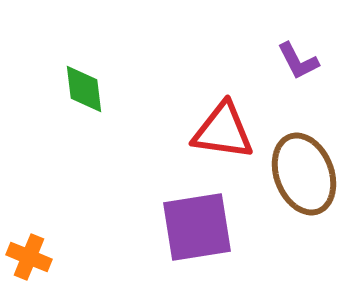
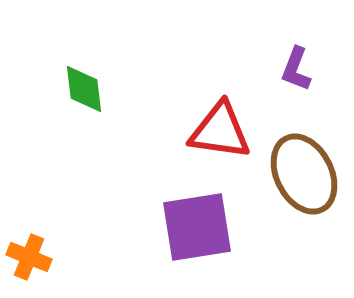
purple L-shape: moved 2 px left, 8 px down; rotated 48 degrees clockwise
red triangle: moved 3 px left
brown ellipse: rotated 6 degrees counterclockwise
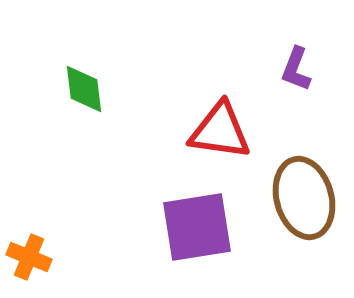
brown ellipse: moved 24 px down; rotated 12 degrees clockwise
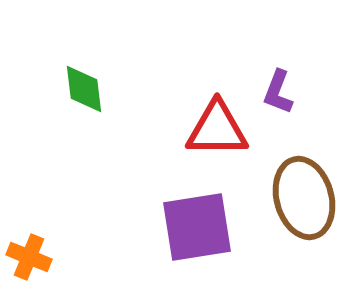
purple L-shape: moved 18 px left, 23 px down
red triangle: moved 3 px left, 2 px up; rotated 8 degrees counterclockwise
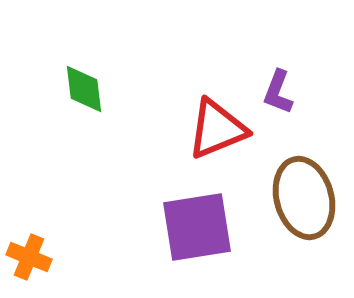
red triangle: rotated 22 degrees counterclockwise
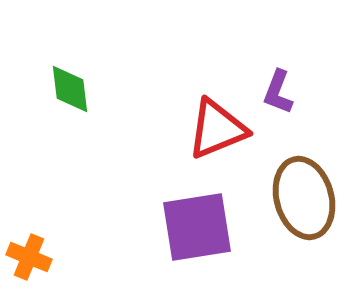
green diamond: moved 14 px left
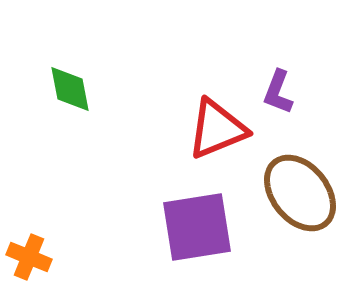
green diamond: rotated 4 degrees counterclockwise
brown ellipse: moved 4 px left, 5 px up; rotated 24 degrees counterclockwise
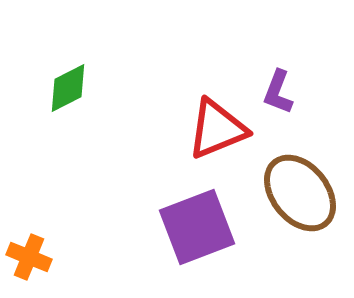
green diamond: moved 2 px left, 1 px up; rotated 74 degrees clockwise
purple square: rotated 12 degrees counterclockwise
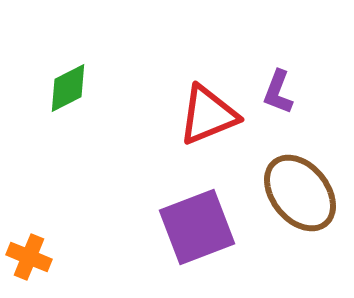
red triangle: moved 9 px left, 14 px up
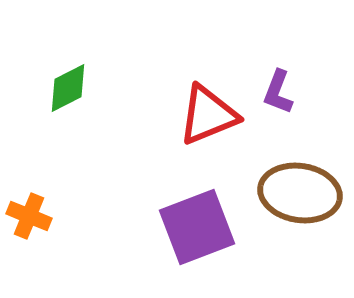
brown ellipse: rotated 42 degrees counterclockwise
orange cross: moved 41 px up
